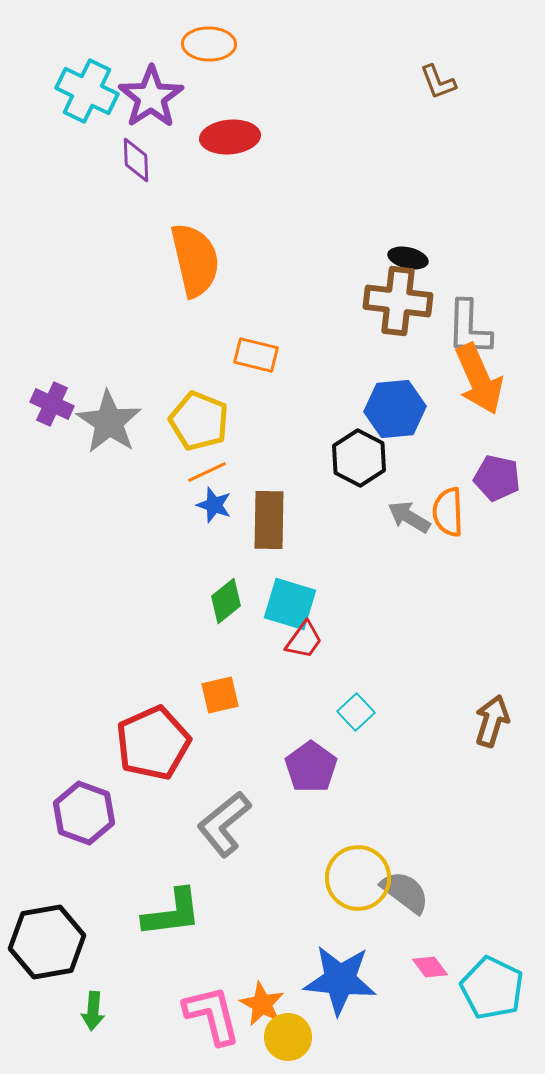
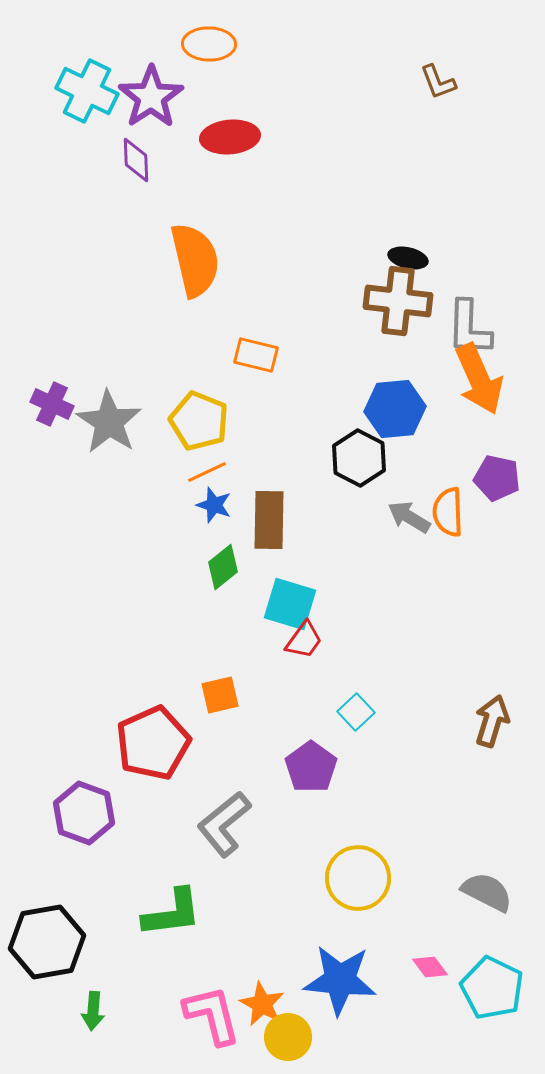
green diamond at (226, 601): moved 3 px left, 34 px up
gray semicircle at (405, 892): moved 82 px right; rotated 10 degrees counterclockwise
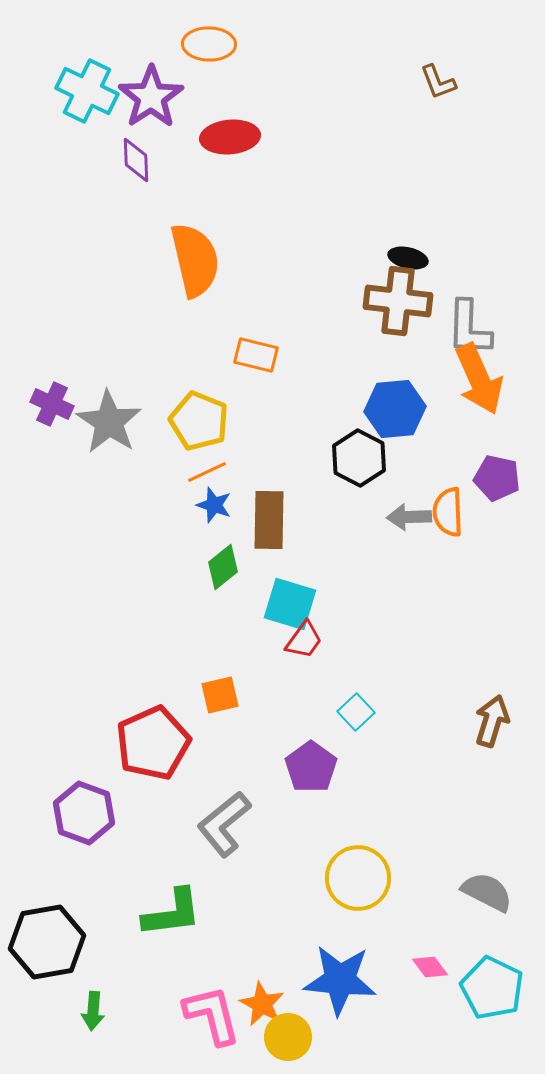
gray arrow at (409, 517): rotated 33 degrees counterclockwise
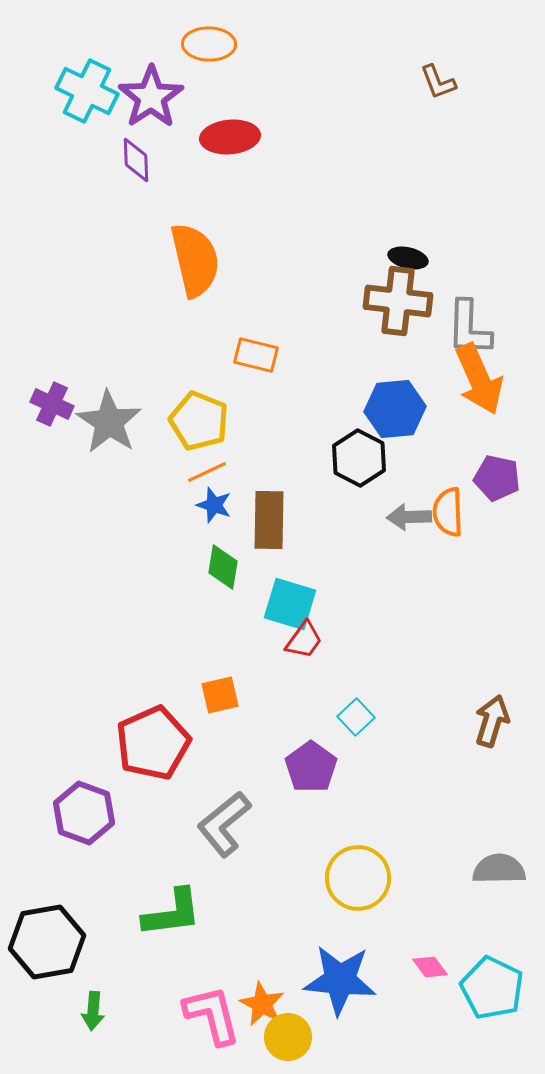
green diamond at (223, 567): rotated 42 degrees counterclockwise
cyan square at (356, 712): moved 5 px down
gray semicircle at (487, 892): moved 12 px right, 23 px up; rotated 28 degrees counterclockwise
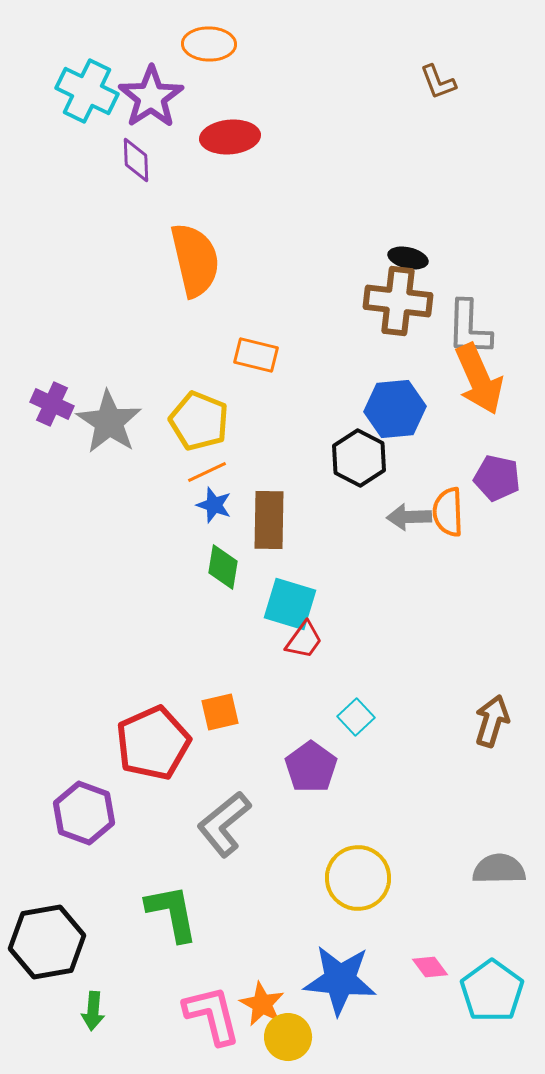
orange square at (220, 695): moved 17 px down
green L-shape at (172, 913): rotated 94 degrees counterclockwise
cyan pentagon at (492, 988): moved 3 px down; rotated 10 degrees clockwise
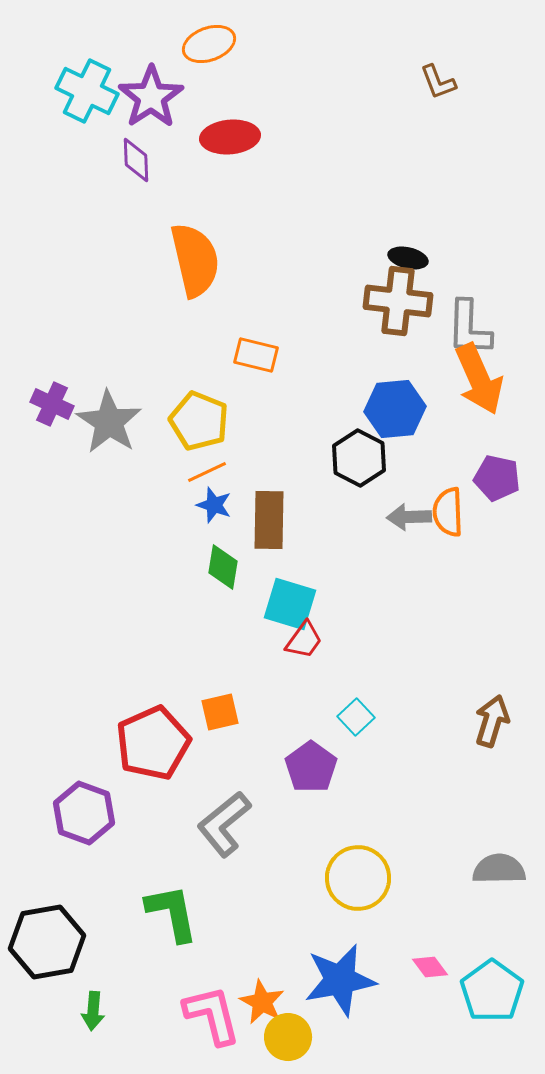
orange ellipse at (209, 44): rotated 21 degrees counterclockwise
blue star at (340, 980): rotated 16 degrees counterclockwise
orange star at (262, 1004): moved 2 px up
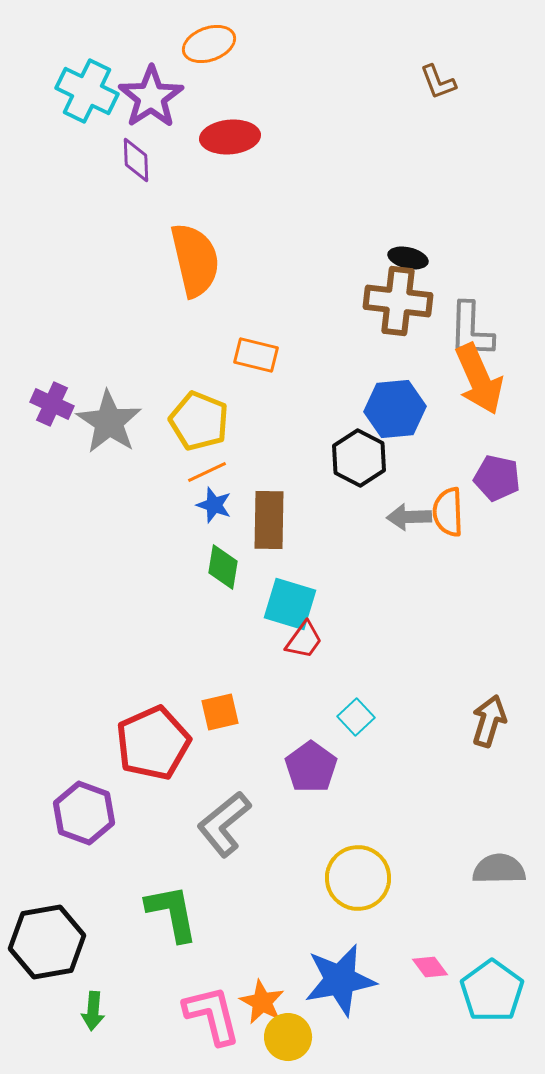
gray L-shape at (469, 328): moved 2 px right, 2 px down
brown arrow at (492, 721): moved 3 px left
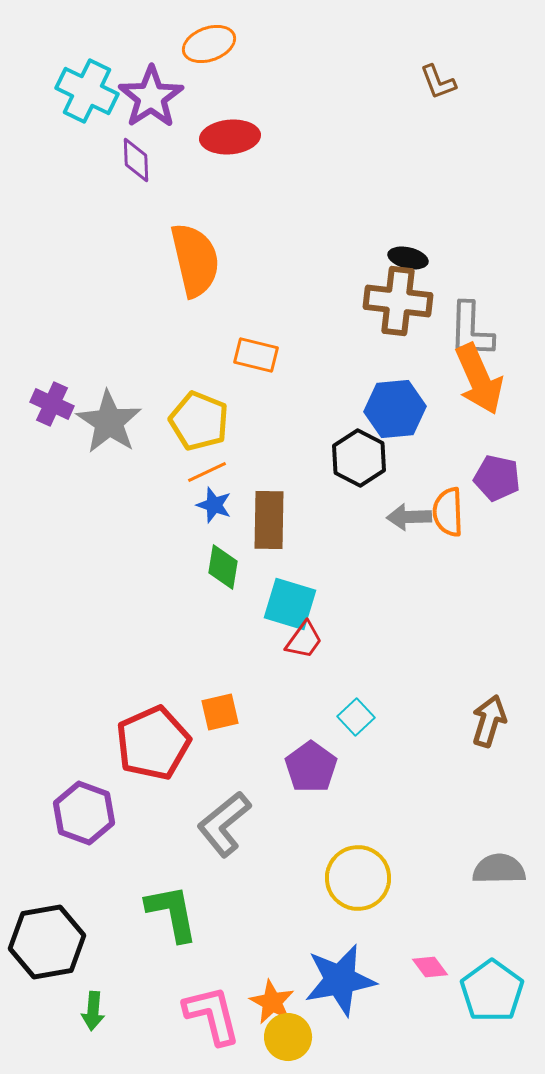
orange star at (262, 1002): moved 10 px right
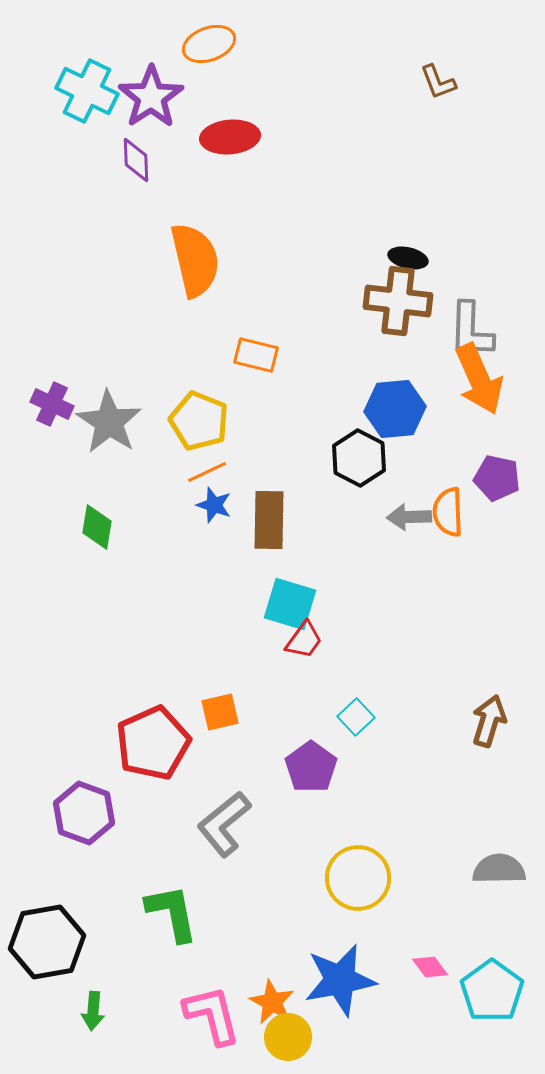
green diamond at (223, 567): moved 126 px left, 40 px up
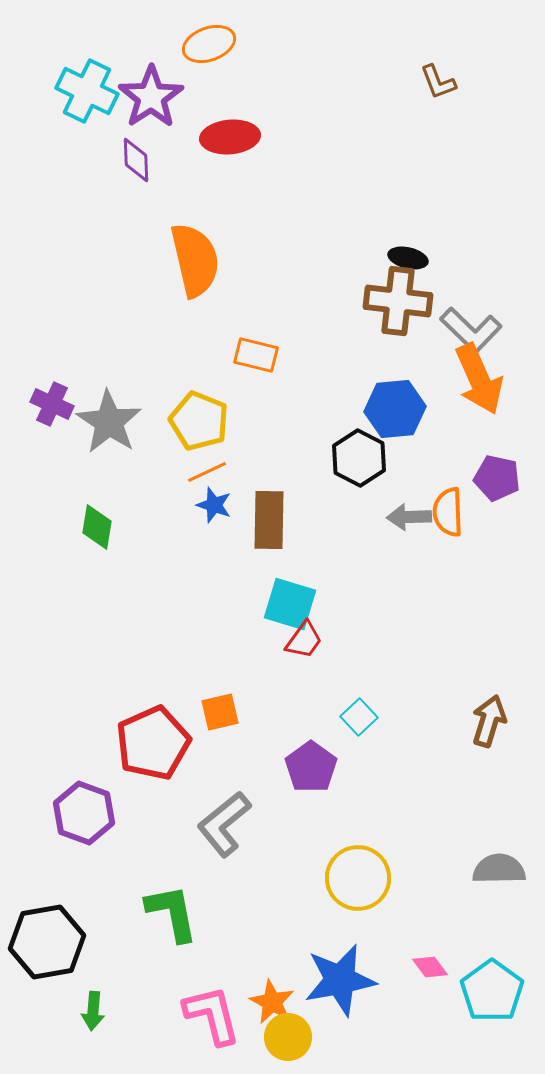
gray L-shape at (471, 330): rotated 48 degrees counterclockwise
cyan square at (356, 717): moved 3 px right
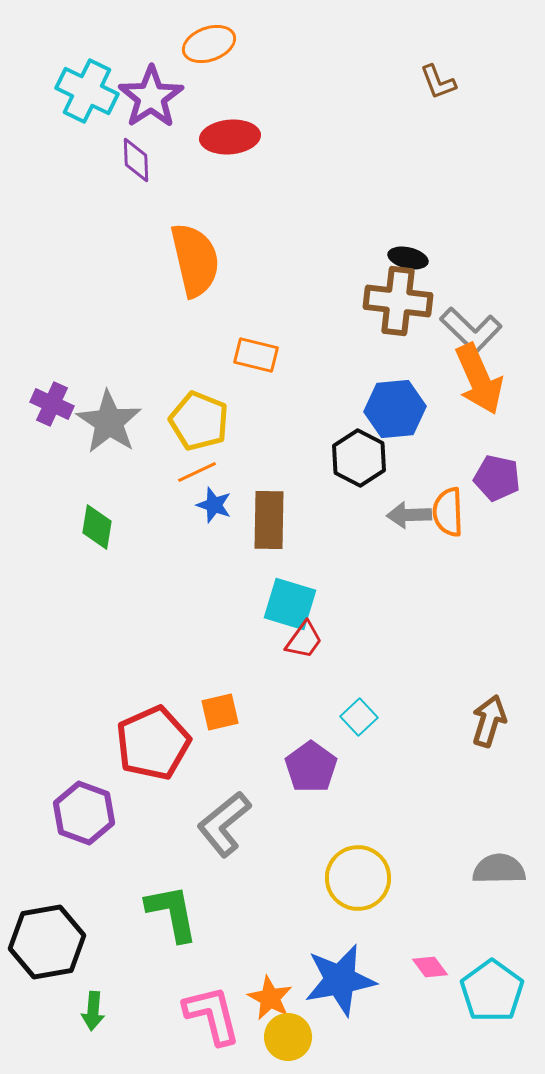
orange line at (207, 472): moved 10 px left
gray arrow at (409, 517): moved 2 px up
orange star at (272, 1002): moved 2 px left, 4 px up
